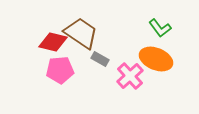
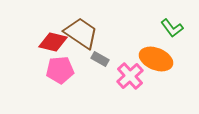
green L-shape: moved 12 px right
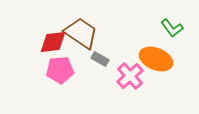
red diamond: rotated 20 degrees counterclockwise
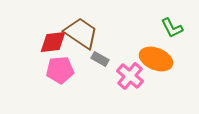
green L-shape: rotated 10 degrees clockwise
pink cross: rotated 8 degrees counterclockwise
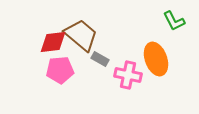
green L-shape: moved 2 px right, 7 px up
brown trapezoid: moved 2 px down; rotated 6 degrees clockwise
orange ellipse: rotated 48 degrees clockwise
pink cross: moved 2 px left, 1 px up; rotated 28 degrees counterclockwise
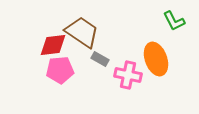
brown trapezoid: moved 1 px right, 3 px up; rotated 6 degrees counterclockwise
red diamond: moved 3 px down
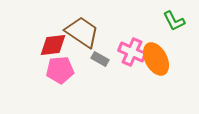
orange ellipse: rotated 8 degrees counterclockwise
pink cross: moved 4 px right, 23 px up; rotated 12 degrees clockwise
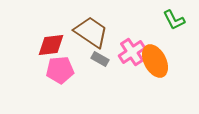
green L-shape: moved 1 px up
brown trapezoid: moved 9 px right
red diamond: moved 2 px left
pink cross: rotated 32 degrees clockwise
orange ellipse: moved 1 px left, 2 px down
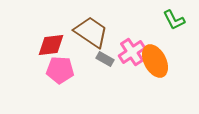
gray rectangle: moved 5 px right
pink pentagon: rotated 8 degrees clockwise
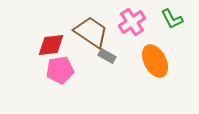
green L-shape: moved 2 px left, 1 px up
pink cross: moved 30 px up
gray rectangle: moved 2 px right, 3 px up
pink pentagon: rotated 12 degrees counterclockwise
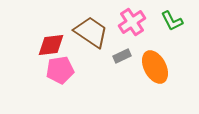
green L-shape: moved 2 px down
gray rectangle: moved 15 px right; rotated 54 degrees counterclockwise
orange ellipse: moved 6 px down
